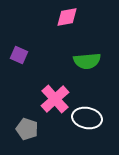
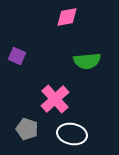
purple square: moved 2 px left, 1 px down
white ellipse: moved 15 px left, 16 px down
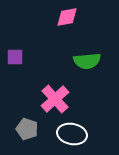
purple square: moved 2 px left, 1 px down; rotated 24 degrees counterclockwise
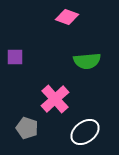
pink diamond: rotated 30 degrees clockwise
gray pentagon: moved 1 px up
white ellipse: moved 13 px right, 2 px up; rotated 48 degrees counterclockwise
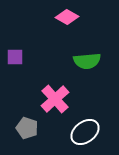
pink diamond: rotated 10 degrees clockwise
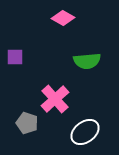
pink diamond: moved 4 px left, 1 px down
gray pentagon: moved 5 px up
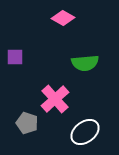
green semicircle: moved 2 px left, 2 px down
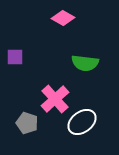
green semicircle: rotated 12 degrees clockwise
white ellipse: moved 3 px left, 10 px up
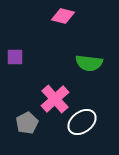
pink diamond: moved 2 px up; rotated 15 degrees counterclockwise
green semicircle: moved 4 px right
gray pentagon: rotated 25 degrees clockwise
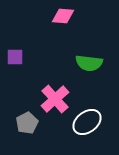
pink diamond: rotated 10 degrees counterclockwise
white ellipse: moved 5 px right
